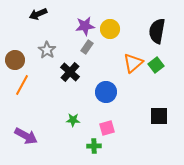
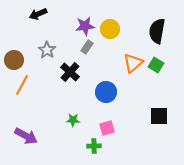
brown circle: moved 1 px left
green square: rotated 21 degrees counterclockwise
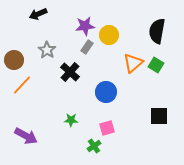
yellow circle: moved 1 px left, 6 px down
orange line: rotated 15 degrees clockwise
green star: moved 2 px left
green cross: rotated 32 degrees counterclockwise
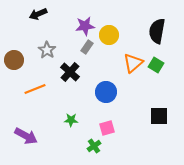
orange line: moved 13 px right, 4 px down; rotated 25 degrees clockwise
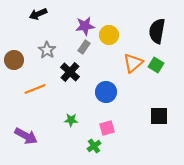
gray rectangle: moved 3 px left
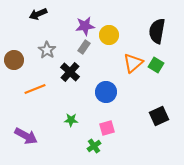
black square: rotated 24 degrees counterclockwise
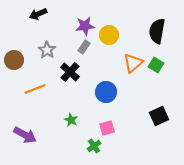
green star: rotated 24 degrees clockwise
purple arrow: moved 1 px left, 1 px up
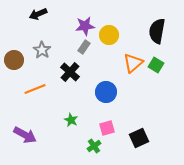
gray star: moved 5 px left
black square: moved 20 px left, 22 px down
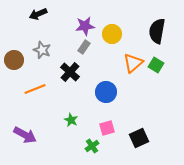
yellow circle: moved 3 px right, 1 px up
gray star: rotated 12 degrees counterclockwise
green cross: moved 2 px left
